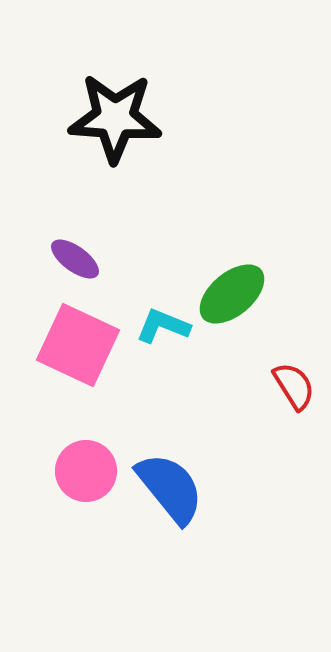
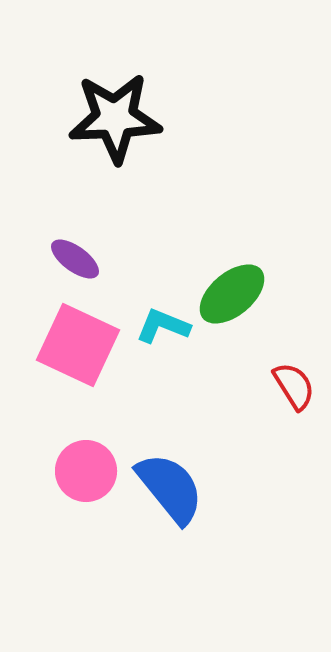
black star: rotated 6 degrees counterclockwise
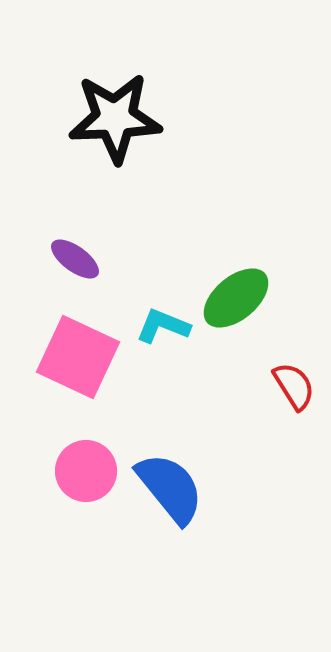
green ellipse: moved 4 px right, 4 px down
pink square: moved 12 px down
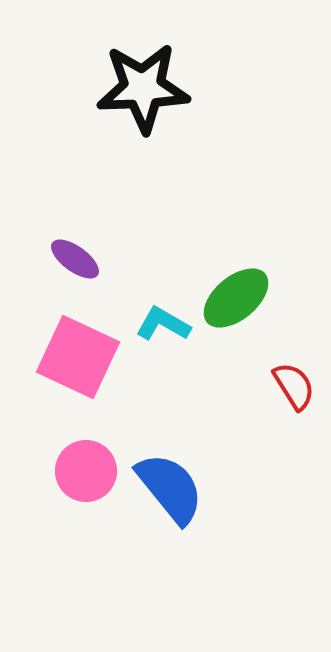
black star: moved 28 px right, 30 px up
cyan L-shape: moved 2 px up; rotated 8 degrees clockwise
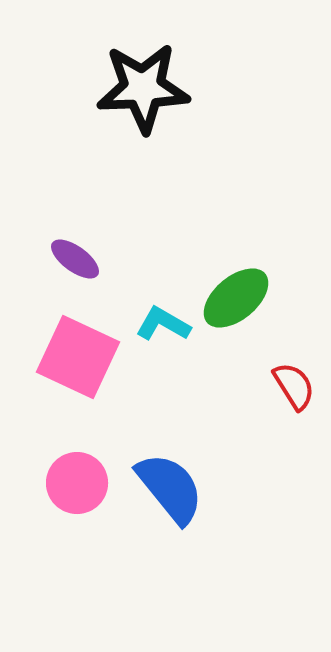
pink circle: moved 9 px left, 12 px down
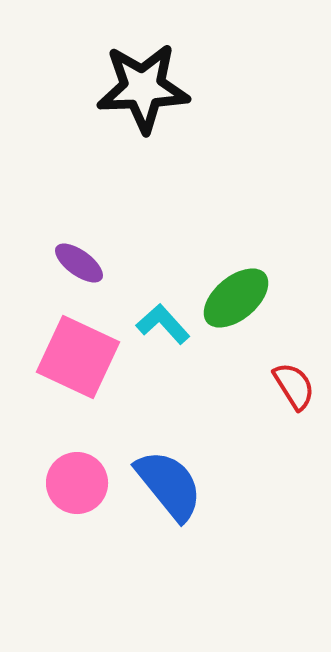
purple ellipse: moved 4 px right, 4 px down
cyan L-shape: rotated 18 degrees clockwise
blue semicircle: moved 1 px left, 3 px up
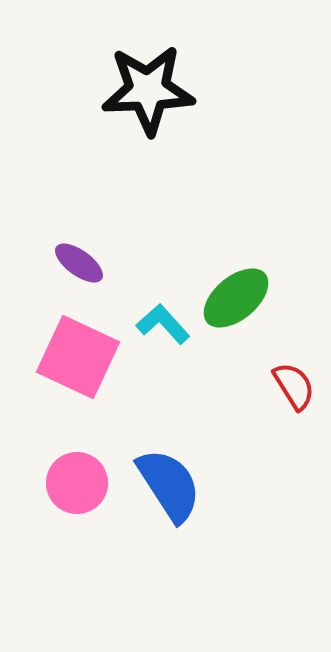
black star: moved 5 px right, 2 px down
blue semicircle: rotated 6 degrees clockwise
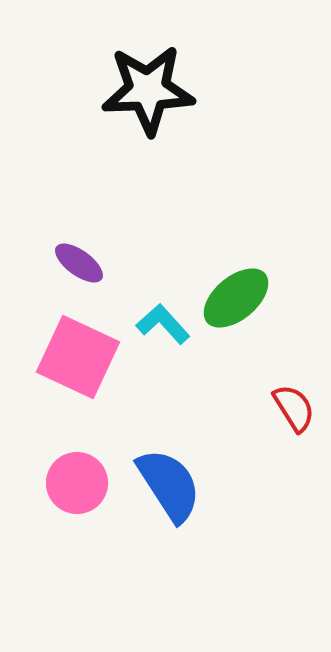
red semicircle: moved 22 px down
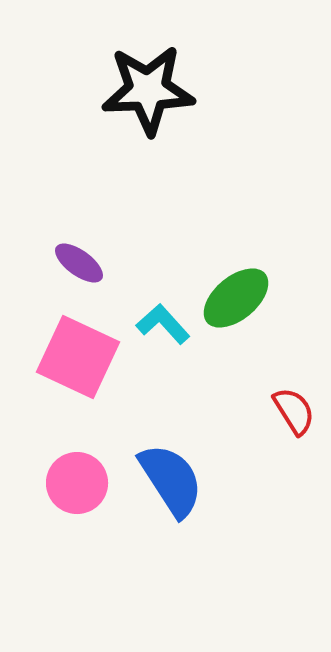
red semicircle: moved 3 px down
blue semicircle: moved 2 px right, 5 px up
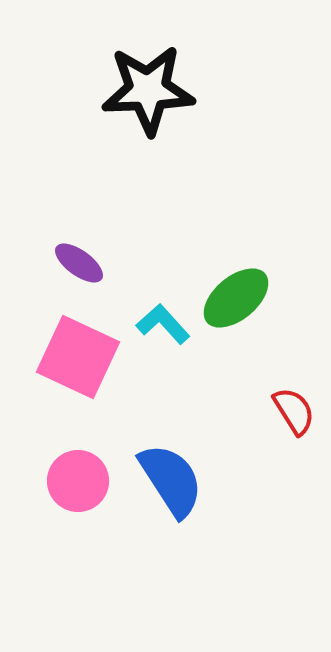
pink circle: moved 1 px right, 2 px up
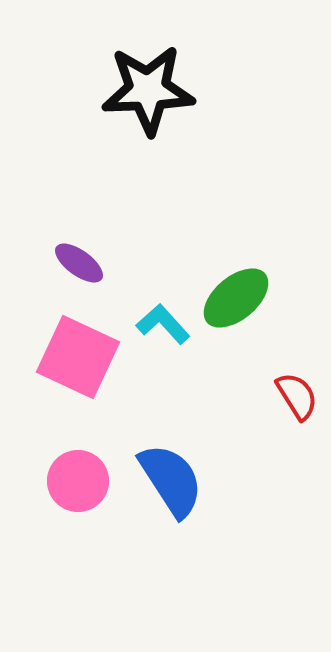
red semicircle: moved 3 px right, 15 px up
